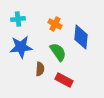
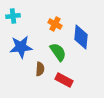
cyan cross: moved 5 px left, 3 px up
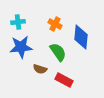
cyan cross: moved 5 px right, 6 px down
brown semicircle: rotated 104 degrees clockwise
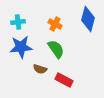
blue diamond: moved 7 px right, 18 px up; rotated 10 degrees clockwise
green semicircle: moved 2 px left, 3 px up
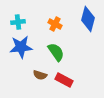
green semicircle: moved 3 px down
brown semicircle: moved 6 px down
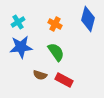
cyan cross: rotated 24 degrees counterclockwise
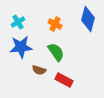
brown semicircle: moved 1 px left, 5 px up
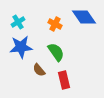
blue diamond: moved 4 px left, 2 px up; rotated 50 degrees counterclockwise
brown semicircle: rotated 32 degrees clockwise
red rectangle: rotated 48 degrees clockwise
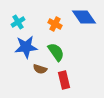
blue star: moved 5 px right
brown semicircle: moved 1 px right, 1 px up; rotated 32 degrees counterclockwise
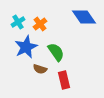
orange cross: moved 15 px left; rotated 24 degrees clockwise
blue star: rotated 20 degrees counterclockwise
